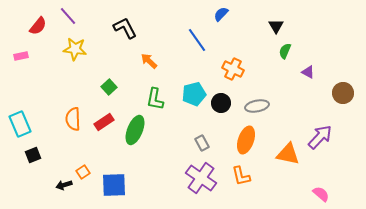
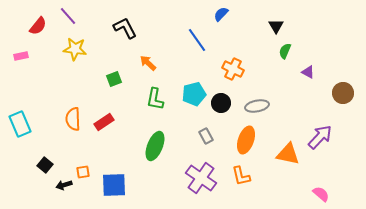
orange arrow: moved 1 px left, 2 px down
green square: moved 5 px right, 8 px up; rotated 21 degrees clockwise
green ellipse: moved 20 px right, 16 px down
gray rectangle: moved 4 px right, 7 px up
black square: moved 12 px right, 10 px down; rotated 28 degrees counterclockwise
orange square: rotated 24 degrees clockwise
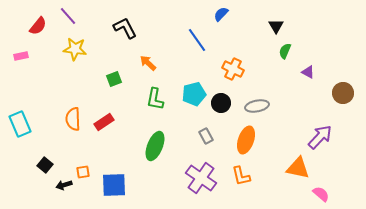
orange triangle: moved 10 px right, 14 px down
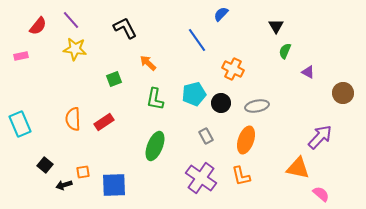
purple line: moved 3 px right, 4 px down
